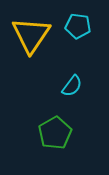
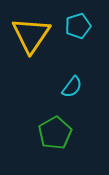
cyan pentagon: rotated 25 degrees counterclockwise
cyan semicircle: moved 1 px down
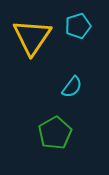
yellow triangle: moved 1 px right, 2 px down
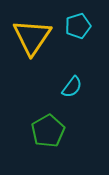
green pentagon: moved 7 px left, 2 px up
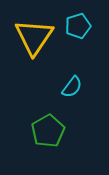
yellow triangle: moved 2 px right
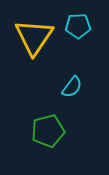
cyan pentagon: rotated 15 degrees clockwise
green pentagon: rotated 16 degrees clockwise
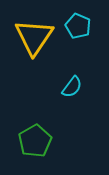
cyan pentagon: rotated 25 degrees clockwise
green pentagon: moved 13 px left, 10 px down; rotated 16 degrees counterclockwise
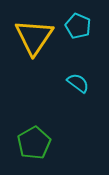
cyan semicircle: moved 6 px right, 4 px up; rotated 90 degrees counterclockwise
green pentagon: moved 1 px left, 2 px down
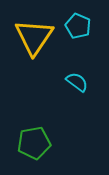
cyan semicircle: moved 1 px left, 1 px up
green pentagon: rotated 20 degrees clockwise
